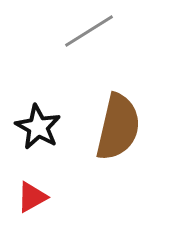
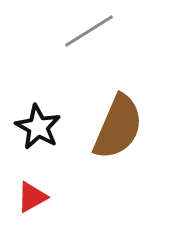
brown semicircle: rotated 10 degrees clockwise
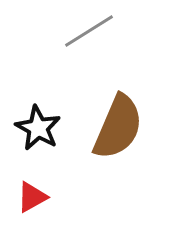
black star: moved 1 px down
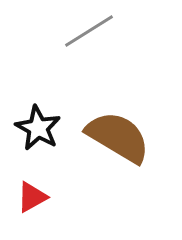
brown semicircle: moved 10 px down; rotated 82 degrees counterclockwise
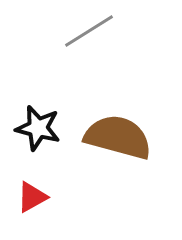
black star: rotated 15 degrees counterclockwise
brown semicircle: rotated 16 degrees counterclockwise
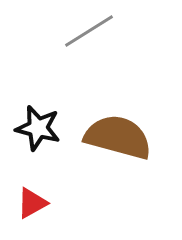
red triangle: moved 6 px down
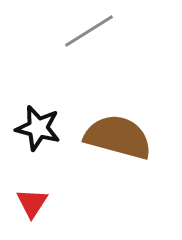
red triangle: rotated 28 degrees counterclockwise
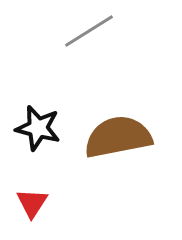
brown semicircle: rotated 26 degrees counterclockwise
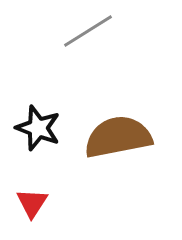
gray line: moved 1 px left
black star: rotated 6 degrees clockwise
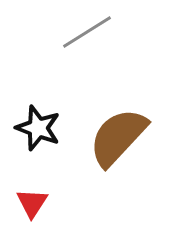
gray line: moved 1 px left, 1 px down
brown semicircle: rotated 36 degrees counterclockwise
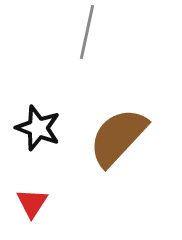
gray line: rotated 46 degrees counterclockwise
